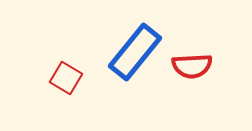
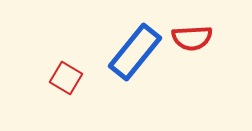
red semicircle: moved 28 px up
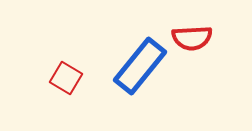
blue rectangle: moved 5 px right, 14 px down
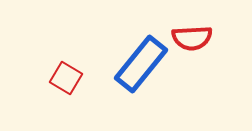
blue rectangle: moved 1 px right, 2 px up
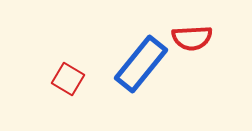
red square: moved 2 px right, 1 px down
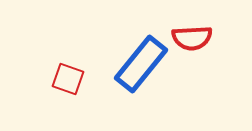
red square: rotated 12 degrees counterclockwise
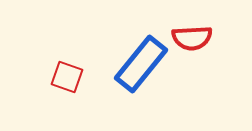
red square: moved 1 px left, 2 px up
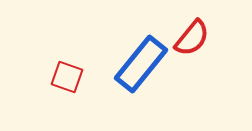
red semicircle: rotated 48 degrees counterclockwise
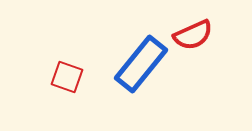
red semicircle: moved 1 px right, 3 px up; rotated 27 degrees clockwise
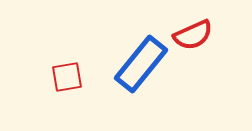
red square: rotated 28 degrees counterclockwise
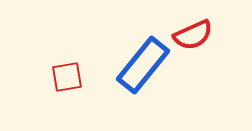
blue rectangle: moved 2 px right, 1 px down
